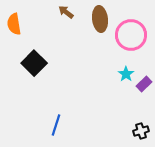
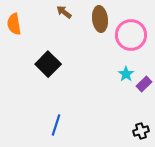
brown arrow: moved 2 px left
black square: moved 14 px right, 1 px down
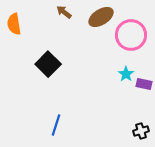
brown ellipse: moved 1 px right, 2 px up; rotated 65 degrees clockwise
purple rectangle: rotated 56 degrees clockwise
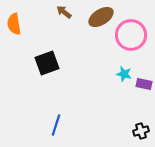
black square: moved 1 px left, 1 px up; rotated 25 degrees clockwise
cyan star: moved 2 px left; rotated 21 degrees counterclockwise
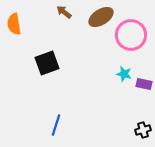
black cross: moved 2 px right, 1 px up
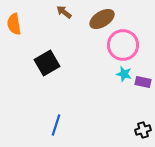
brown ellipse: moved 1 px right, 2 px down
pink circle: moved 8 px left, 10 px down
black square: rotated 10 degrees counterclockwise
purple rectangle: moved 1 px left, 2 px up
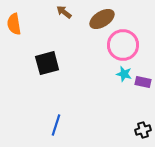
black square: rotated 15 degrees clockwise
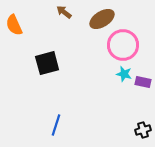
orange semicircle: moved 1 px down; rotated 15 degrees counterclockwise
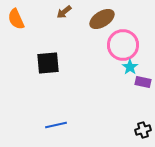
brown arrow: rotated 77 degrees counterclockwise
orange semicircle: moved 2 px right, 6 px up
black square: moved 1 px right; rotated 10 degrees clockwise
cyan star: moved 6 px right, 7 px up; rotated 21 degrees clockwise
blue line: rotated 60 degrees clockwise
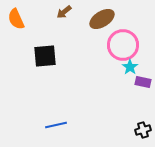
black square: moved 3 px left, 7 px up
